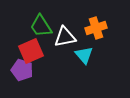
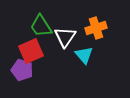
white triangle: rotated 45 degrees counterclockwise
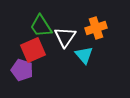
red square: moved 2 px right, 1 px up
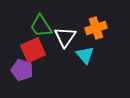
cyan triangle: moved 1 px right
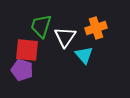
green trapezoid: rotated 50 degrees clockwise
red square: moved 6 px left; rotated 30 degrees clockwise
cyan triangle: moved 1 px left
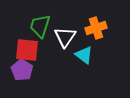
green trapezoid: moved 1 px left
cyan triangle: rotated 12 degrees counterclockwise
purple pentagon: rotated 15 degrees clockwise
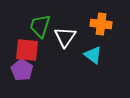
orange cross: moved 5 px right, 4 px up; rotated 25 degrees clockwise
cyan triangle: moved 9 px right
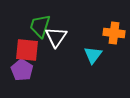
orange cross: moved 13 px right, 9 px down
white triangle: moved 9 px left
cyan triangle: rotated 30 degrees clockwise
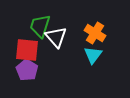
orange cross: moved 19 px left; rotated 25 degrees clockwise
white triangle: rotated 15 degrees counterclockwise
purple pentagon: moved 5 px right
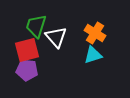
green trapezoid: moved 4 px left
red square: rotated 20 degrees counterclockwise
cyan triangle: rotated 36 degrees clockwise
purple pentagon: rotated 25 degrees counterclockwise
